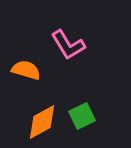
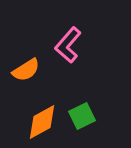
pink L-shape: rotated 72 degrees clockwise
orange semicircle: rotated 132 degrees clockwise
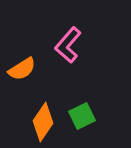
orange semicircle: moved 4 px left, 1 px up
orange diamond: moved 1 px right; rotated 27 degrees counterclockwise
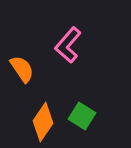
orange semicircle: rotated 92 degrees counterclockwise
green square: rotated 32 degrees counterclockwise
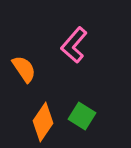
pink L-shape: moved 6 px right
orange semicircle: moved 2 px right
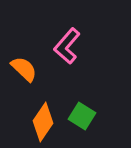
pink L-shape: moved 7 px left, 1 px down
orange semicircle: rotated 12 degrees counterclockwise
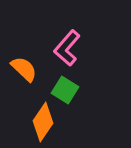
pink L-shape: moved 2 px down
green square: moved 17 px left, 26 px up
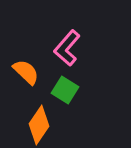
orange semicircle: moved 2 px right, 3 px down
orange diamond: moved 4 px left, 3 px down
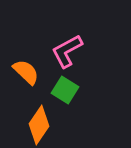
pink L-shape: moved 3 px down; rotated 21 degrees clockwise
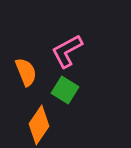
orange semicircle: rotated 24 degrees clockwise
